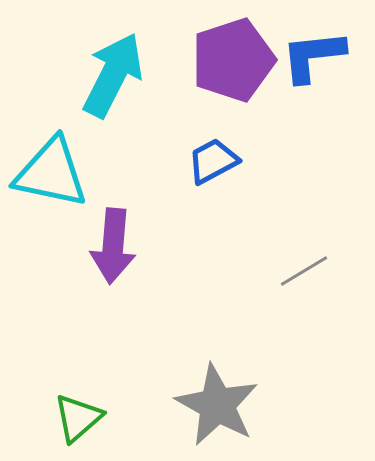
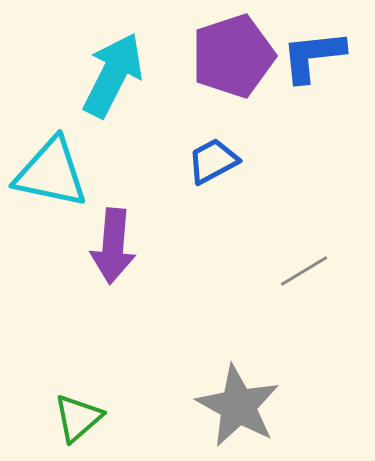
purple pentagon: moved 4 px up
gray star: moved 21 px right, 1 px down
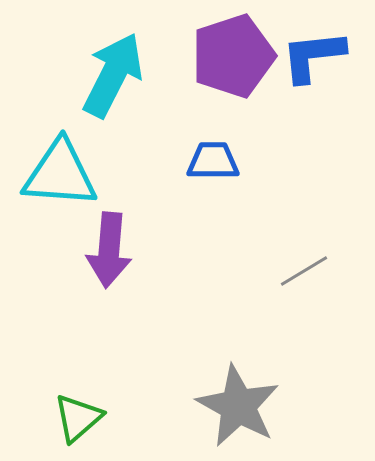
blue trapezoid: rotated 28 degrees clockwise
cyan triangle: moved 9 px right, 1 px down; rotated 8 degrees counterclockwise
purple arrow: moved 4 px left, 4 px down
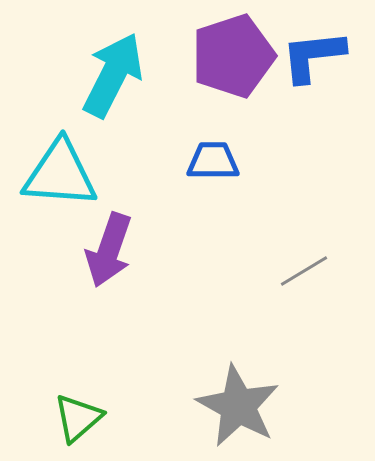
purple arrow: rotated 14 degrees clockwise
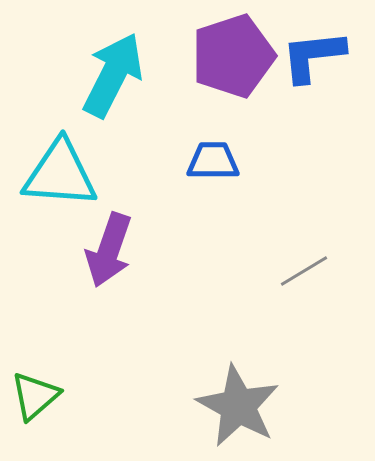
green triangle: moved 43 px left, 22 px up
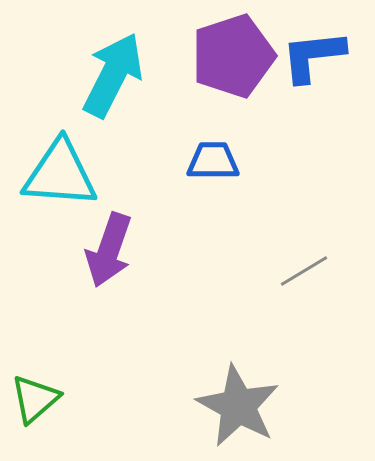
green triangle: moved 3 px down
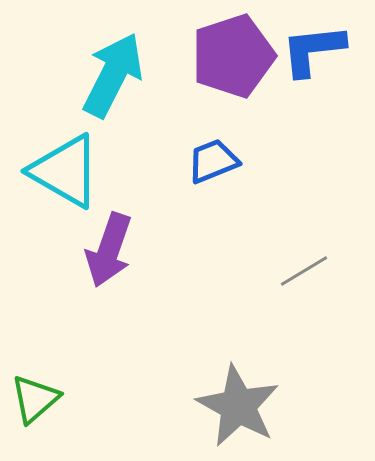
blue L-shape: moved 6 px up
blue trapezoid: rotated 22 degrees counterclockwise
cyan triangle: moved 5 px right, 3 px up; rotated 26 degrees clockwise
